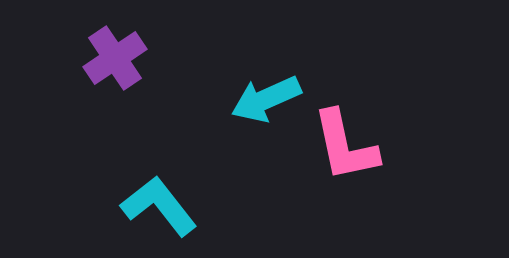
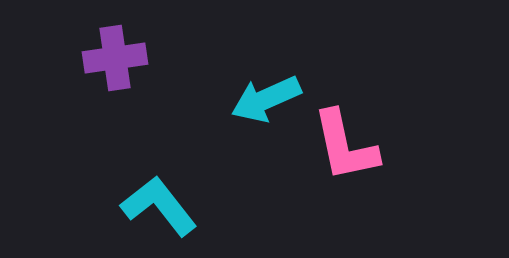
purple cross: rotated 26 degrees clockwise
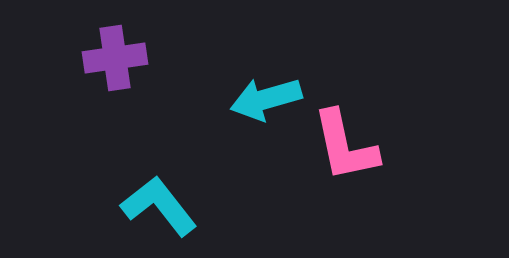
cyan arrow: rotated 8 degrees clockwise
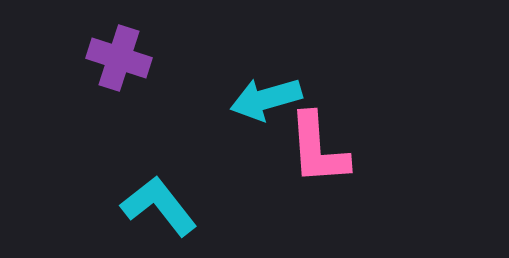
purple cross: moved 4 px right; rotated 26 degrees clockwise
pink L-shape: moved 27 px left, 3 px down; rotated 8 degrees clockwise
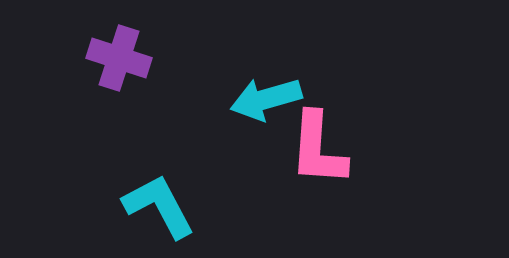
pink L-shape: rotated 8 degrees clockwise
cyan L-shape: rotated 10 degrees clockwise
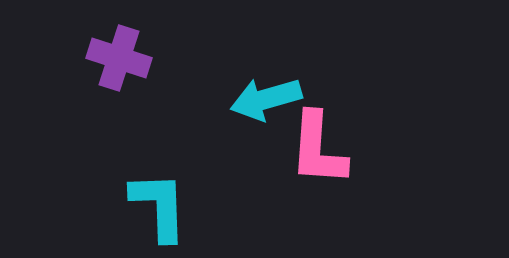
cyan L-shape: rotated 26 degrees clockwise
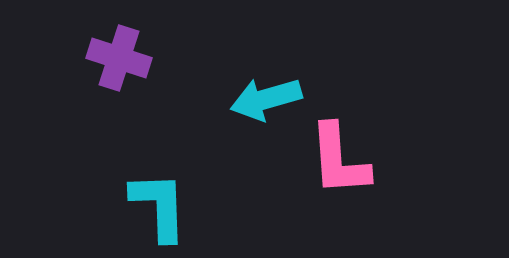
pink L-shape: moved 21 px right, 11 px down; rotated 8 degrees counterclockwise
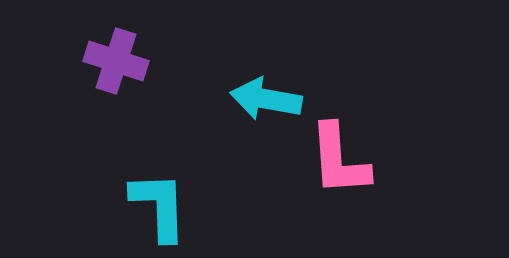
purple cross: moved 3 px left, 3 px down
cyan arrow: rotated 26 degrees clockwise
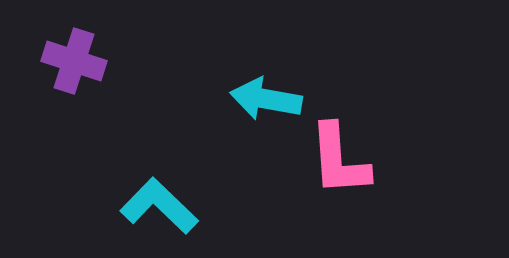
purple cross: moved 42 px left
cyan L-shape: rotated 44 degrees counterclockwise
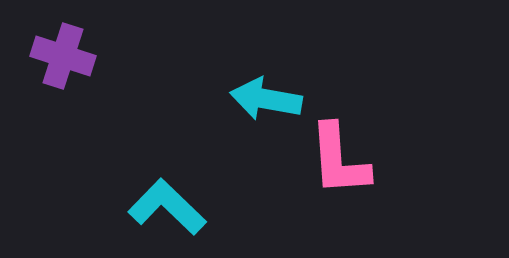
purple cross: moved 11 px left, 5 px up
cyan L-shape: moved 8 px right, 1 px down
